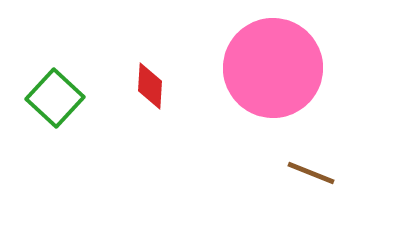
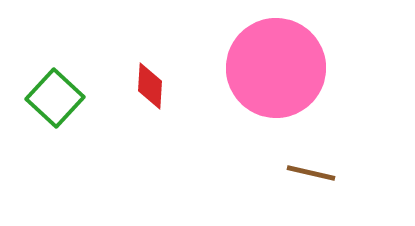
pink circle: moved 3 px right
brown line: rotated 9 degrees counterclockwise
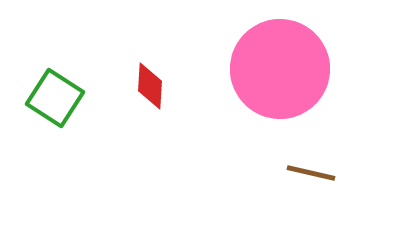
pink circle: moved 4 px right, 1 px down
green square: rotated 10 degrees counterclockwise
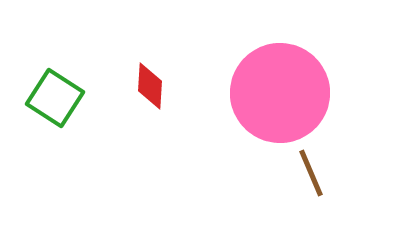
pink circle: moved 24 px down
brown line: rotated 54 degrees clockwise
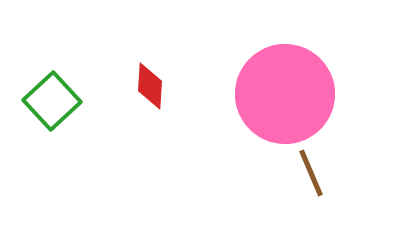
pink circle: moved 5 px right, 1 px down
green square: moved 3 px left, 3 px down; rotated 14 degrees clockwise
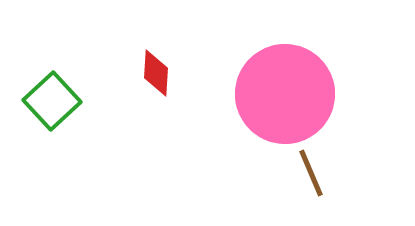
red diamond: moved 6 px right, 13 px up
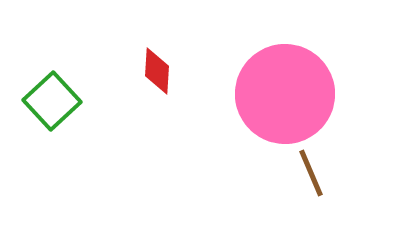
red diamond: moved 1 px right, 2 px up
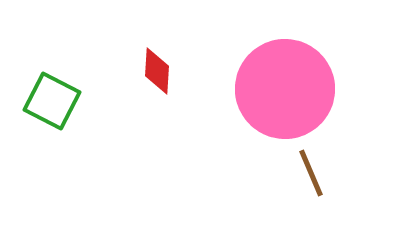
pink circle: moved 5 px up
green square: rotated 20 degrees counterclockwise
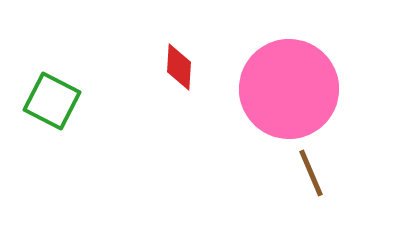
red diamond: moved 22 px right, 4 px up
pink circle: moved 4 px right
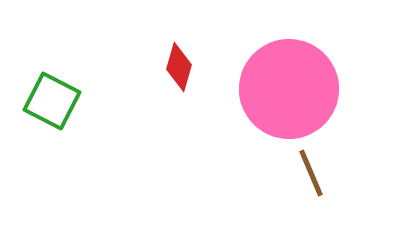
red diamond: rotated 12 degrees clockwise
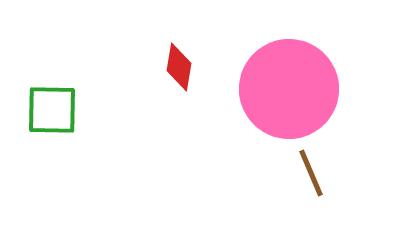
red diamond: rotated 6 degrees counterclockwise
green square: moved 9 px down; rotated 26 degrees counterclockwise
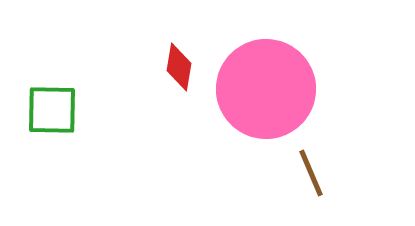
pink circle: moved 23 px left
